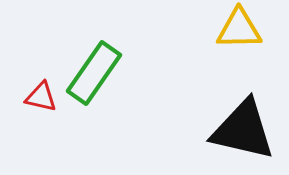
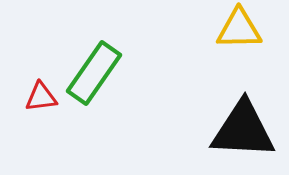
red triangle: rotated 20 degrees counterclockwise
black triangle: rotated 10 degrees counterclockwise
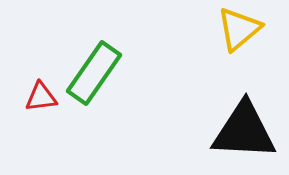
yellow triangle: rotated 39 degrees counterclockwise
black triangle: moved 1 px right, 1 px down
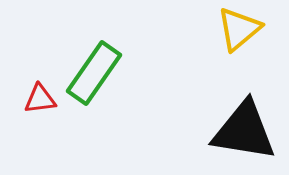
red triangle: moved 1 px left, 2 px down
black triangle: rotated 6 degrees clockwise
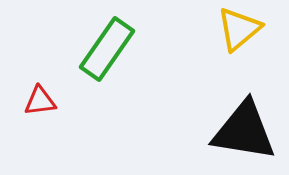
green rectangle: moved 13 px right, 24 px up
red triangle: moved 2 px down
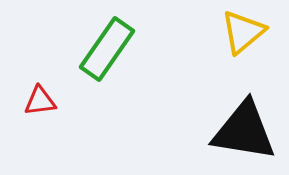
yellow triangle: moved 4 px right, 3 px down
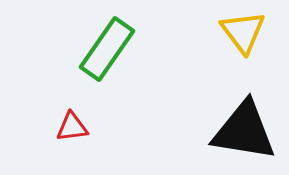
yellow triangle: rotated 27 degrees counterclockwise
red triangle: moved 32 px right, 26 px down
